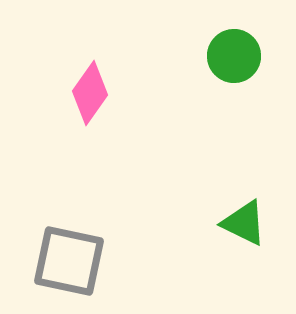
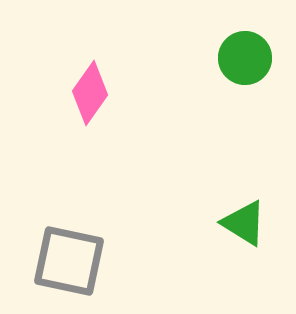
green circle: moved 11 px right, 2 px down
green triangle: rotated 6 degrees clockwise
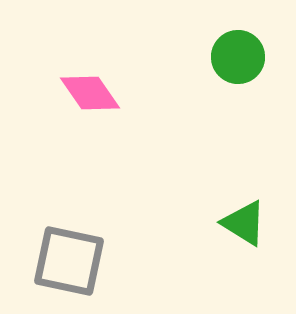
green circle: moved 7 px left, 1 px up
pink diamond: rotated 70 degrees counterclockwise
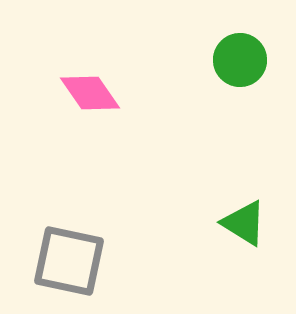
green circle: moved 2 px right, 3 px down
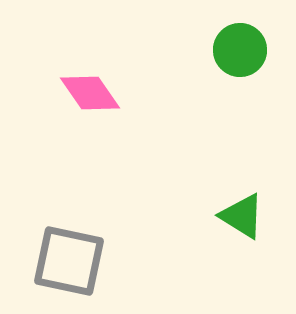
green circle: moved 10 px up
green triangle: moved 2 px left, 7 px up
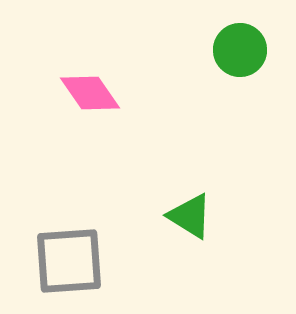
green triangle: moved 52 px left
gray square: rotated 16 degrees counterclockwise
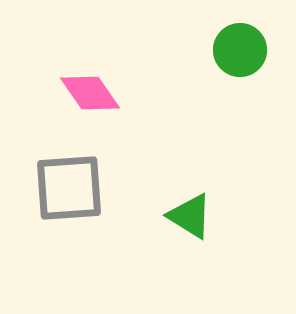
gray square: moved 73 px up
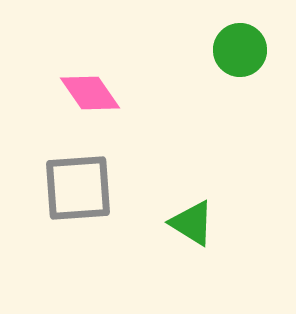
gray square: moved 9 px right
green triangle: moved 2 px right, 7 px down
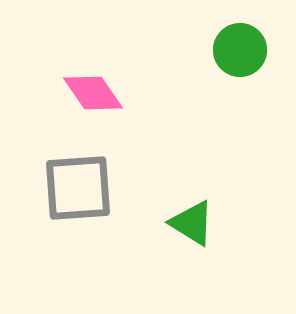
pink diamond: moved 3 px right
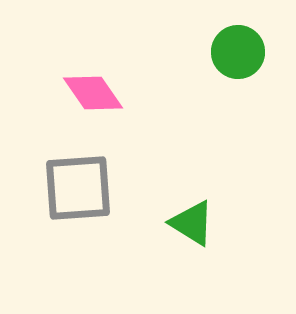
green circle: moved 2 px left, 2 px down
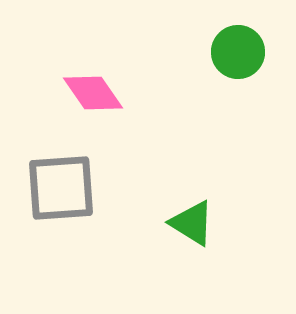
gray square: moved 17 px left
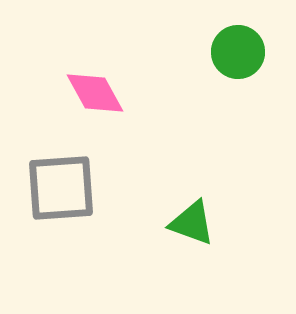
pink diamond: moved 2 px right; rotated 6 degrees clockwise
green triangle: rotated 12 degrees counterclockwise
